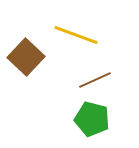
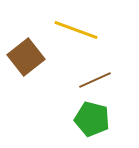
yellow line: moved 5 px up
brown square: rotated 9 degrees clockwise
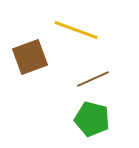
brown square: moved 4 px right; rotated 18 degrees clockwise
brown line: moved 2 px left, 1 px up
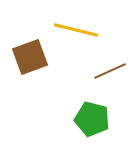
yellow line: rotated 6 degrees counterclockwise
brown line: moved 17 px right, 8 px up
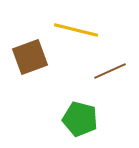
green pentagon: moved 12 px left
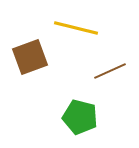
yellow line: moved 2 px up
green pentagon: moved 2 px up
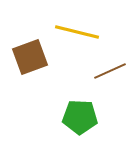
yellow line: moved 1 px right, 4 px down
green pentagon: rotated 12 degrees counterclockwise
